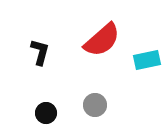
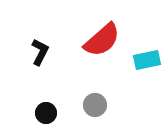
black L-shape: rotated 12 degrees clockwise
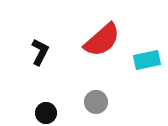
gray circle: moved 1 px right, 3 px up
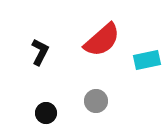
gray circle: moved 1 px up
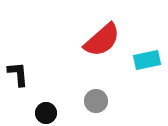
black L-shape: moved 22 px left, 22 px down; rotated 32 degrees counterclockwise
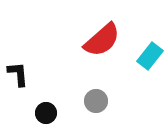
cyan rectangle: moved 3 px right, 4 px up; rotated 40 degrees counterclockwise
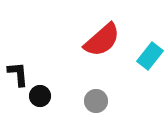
black circle: moved 6 px left, 17 px up
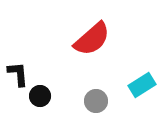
red semicircle: moved 10 px left, 1 px up
cyan rectangle: moved 8 px left, 29 px down; rotated 20 degrees clockwise
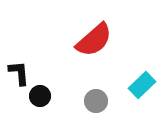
red semicircle: moved 2 px right, 1 px down
black L-shape: moved 1 px right, 1 px up
cyan rectangle: rotated 12 degrees counterclockwise
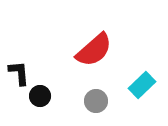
red semicircle: moved 10 px down
